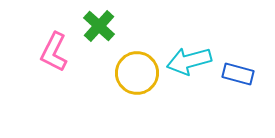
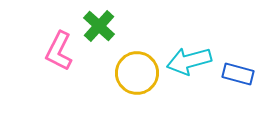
pink L-shape: moved 5 px right, 1 px up
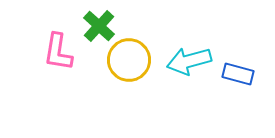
pink L-shape: moved 1 px left, 1 px down; rotated 18 degrees counterclockwise
yellow circle: moved 8 px left, 13 px up
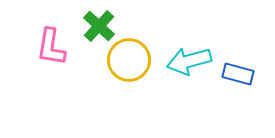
pink L-shape: moved 7 px left, 5 px up
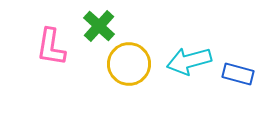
yellow circle: moved 4 px down
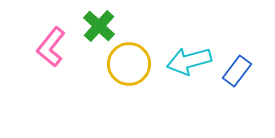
pink L-shape: rotated 30 degrees clockwise
blue rectangle: moved 1 px left, 3 px up; rotated 68 degrees counterclockwise
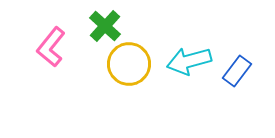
green cross: moved 6 px right
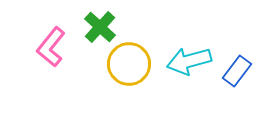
green cross: moved 5 px left, 1 px down
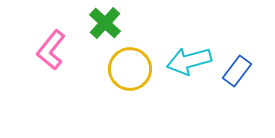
green cross: moved 5 px right, 4 px up
pink L-shape: moved 3 px down
yellow circle: moved 1 px right, 5 px down
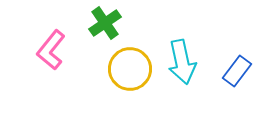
green cross: rotated 12 degrees clockwise
cyan arrow: moved 7 px left, 1 px down; rotated 87 degrees counterclockwise
